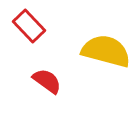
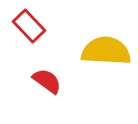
yellow semicircle: rotated 12 degrees counterclockwise
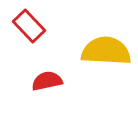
red semicircle: rotated 48 degrees counterclockwise
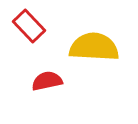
yellow semicircle: moved 12 px left, 4 px up
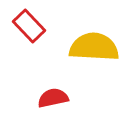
red semicircle: moved 6 px right, 17 px down
